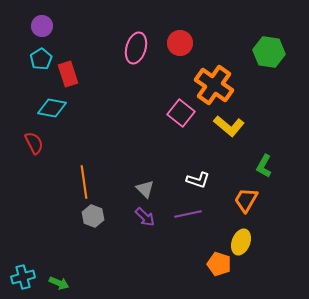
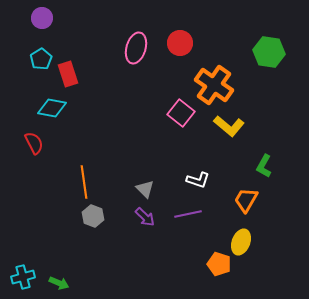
purple circle: moved 8 px up
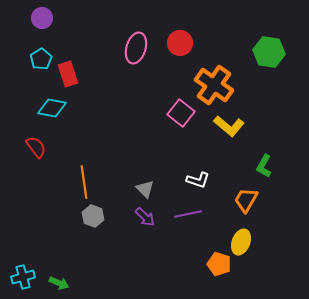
red semicircle: moved 2 px right, 4 px down; rotated 10 degrees counterclockwise
